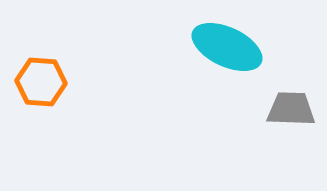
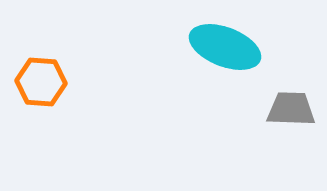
cyan ellipse: moved 2 px left; rotated 4 degrees counterclockwise
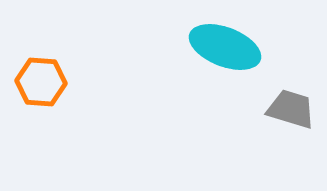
gray trapezoid: rotated 15 degrees clockwise
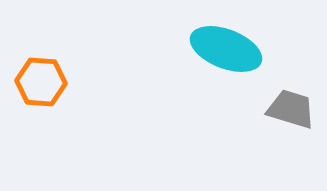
cyan ellipse: moved 1 px right, 2 px down
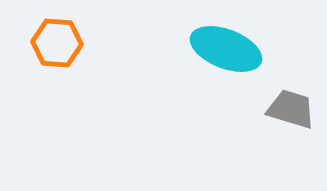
orange hexagon: moved 16 px right, 39 px up
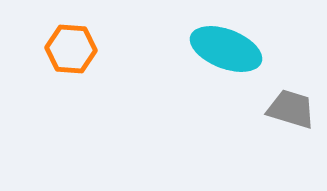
orange hexagon: moved 14 px right, 6 px down
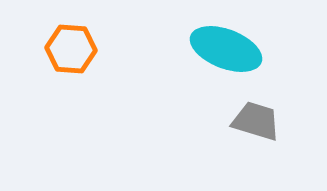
gray trapezoid: moved 35 px left, 12 px down
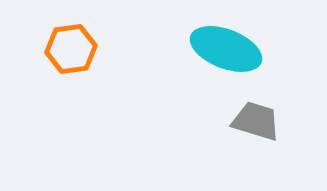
orange hexagon: rotated 12 degrees counterclockwise
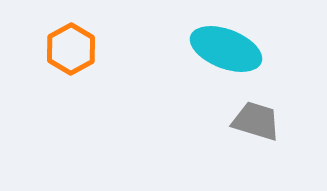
orange hexagon: rotated 21 degrees counterclockwise
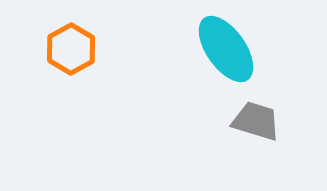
cyan ellipse: rotated 34 degrees clockwise
